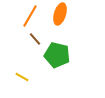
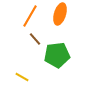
green pentagon: rotated 20 degrees counterclockwise
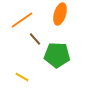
orange line: moved 8 px left, 4 px down; rotated 25 degrees clockwise
green pentagon: rotated 10 degrees clockwise
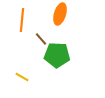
orange line: rotated 50 degrees counterclockwise
brown line: moved 6 px right
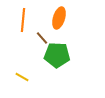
orange ellipse: moved 1 px left, 4 px down
orange line: moved 1 px right
brown line: moved 1 px right, 1 px up
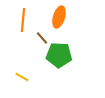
orange ellipse: moved 1 px up
green pentagon: moved 2 px right
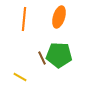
orange line: moved 1 px right, 1 px up
brown line: moved 20 px down; rotated 16 degrees clockwise
yellow line: moved 2 px left
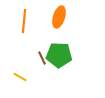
orange line: moved 2 px down
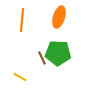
orange line: moved 2 px left, 1 px up
green pentagon: moved 1 px left, 2 px up
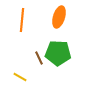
brown line: moved 3 px left
